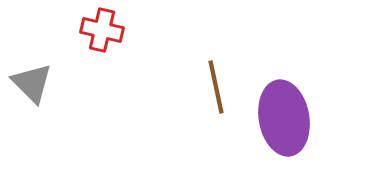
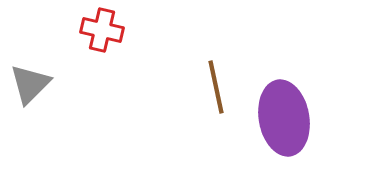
gray triangle: moved 2 px left, 1 px down; rotated 30 degrees clockwise
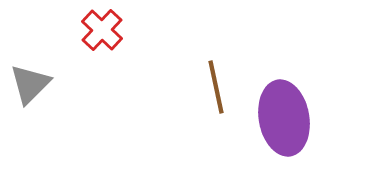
red cross: rotated 30 degrees clockwise
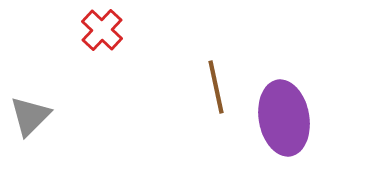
gray triangle: moved 32 px down
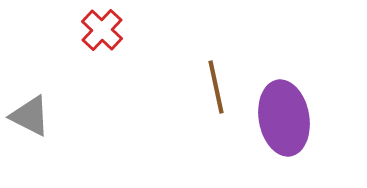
gray triangle: rotated 48 degrees counterclockwise
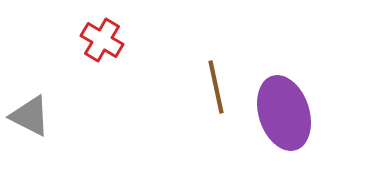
red cross: moved 10 px down; rotated 12 degrees counterclockwise
purple ellipse: moved 5 px up; rotated 8 degrees counterclockwise
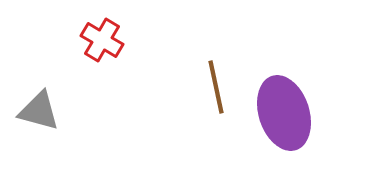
gray triangle: moved 9 px right, 5 px up; rotated 12 degrees counterclockwise
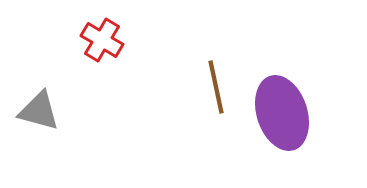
purple ellipse: moved 2 px left
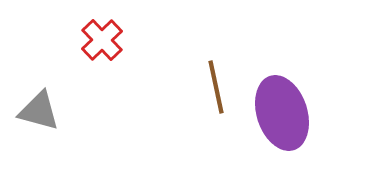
red cross: rotated 15 degrees clockwise
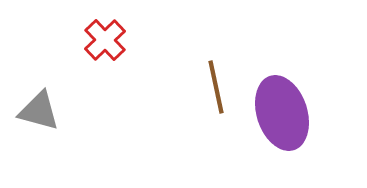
red cross: moved 3 px right
